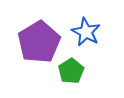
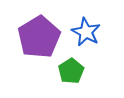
purple pentagon: moved 5 px up
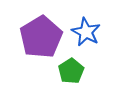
purple pentagon: moved 2 px right
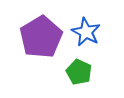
green pentagon: moved 8 px right, 1 px down; rotated 15 degrees counterclockwise
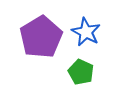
green pentagon: moved 2 px right
